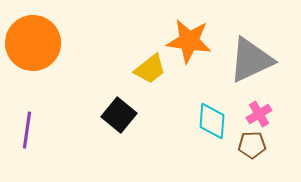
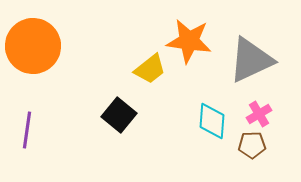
orange circle: moved 3 px down
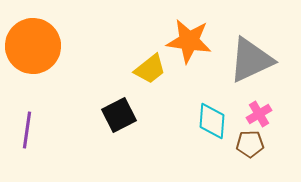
black square: rotated 24 degrees clockwise
brown pentagon: moved 2 px left, 1 px up
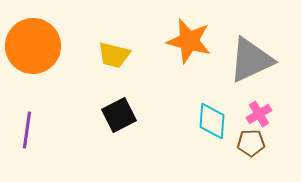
orange star: rotated 6 degrees clockwise
yellow trapezoid: moved 36 px left, 14 px up; rotated 52 degrees clockwise
brown pentagon: moved 1 px right, 1 px up
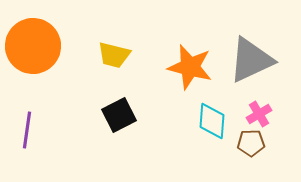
orange star: moved 1 px right, 26 px down
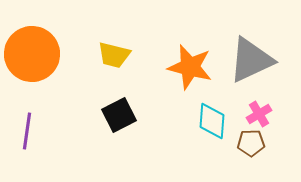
orange circle: moved 1 px left, 8 px down
purple line: moved 1 px down
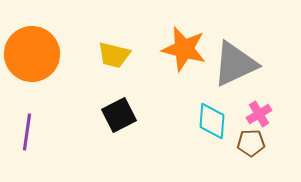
gray triangle: moved 16 px left, 4 px down
orange star: moved 6 px left, 18 px up
purple line: moved 1 px down
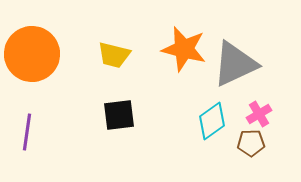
black square: rotated 20 degrees clockwise
cyan diamond: rotated 51 degrees clockwise
